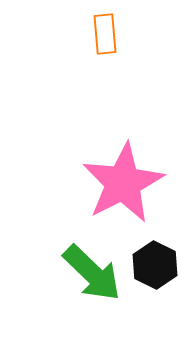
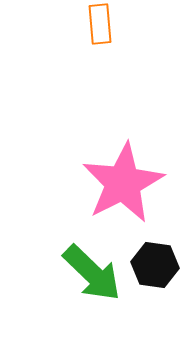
orange rectangle: moved 5 px left, 10 px up
black hexagon: rotated 18 degrees counterclockwise
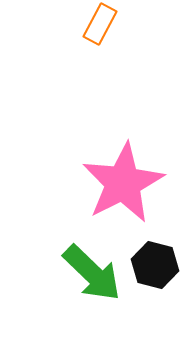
orange rectangle: rotated 33 degrees clockwise
black hexagon: rotated 6 degrees clockwise
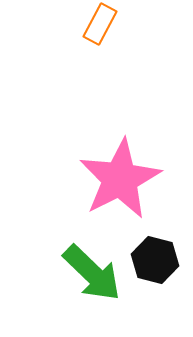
pink star: moved 3 px left, 4 px up
black hexagon: moved 5 px up
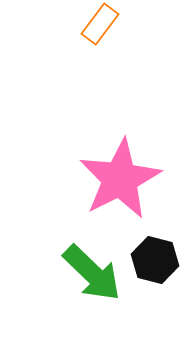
orange rectangle: rotated 9 degrees clockwise
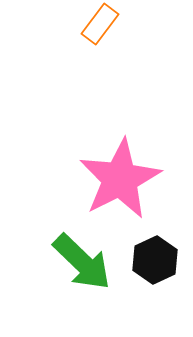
black hexagon: rotated 21 degrees clockwise
green arrow: moved 10 px left, 11 px up
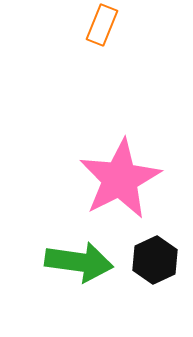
orange rectangle: moved 2 px right, 1 px down; rotated 15 degrees counterclockwise
green arrow: moved 3 px left; rotated 36 degrees counterclockwise
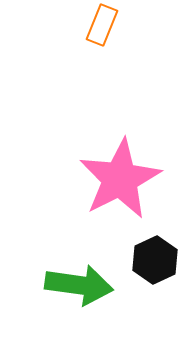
green arrow: moved 23 px down
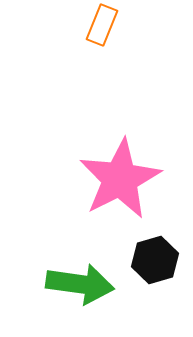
black hexagon: rotated 9 degrees clockwise
green arrow: moved 1 px right, 1 px up
